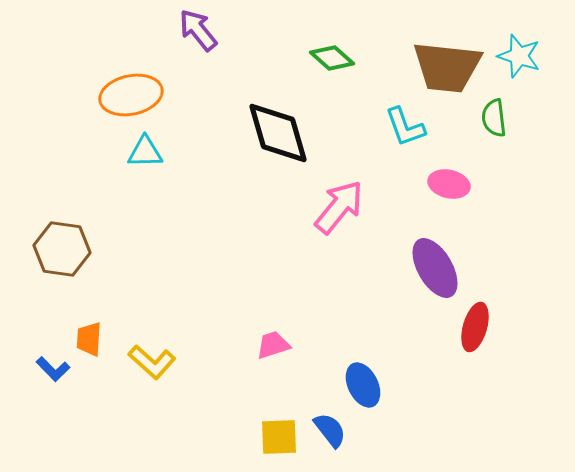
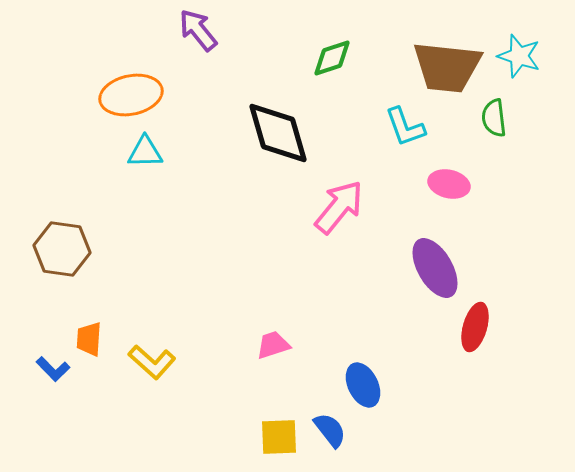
green diamond: rotated 60 degrees counterclockwise
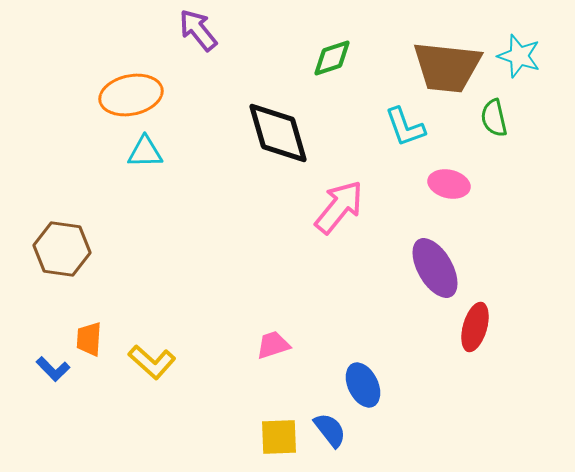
green semicircle: rotated 6 degrees counterclockwise
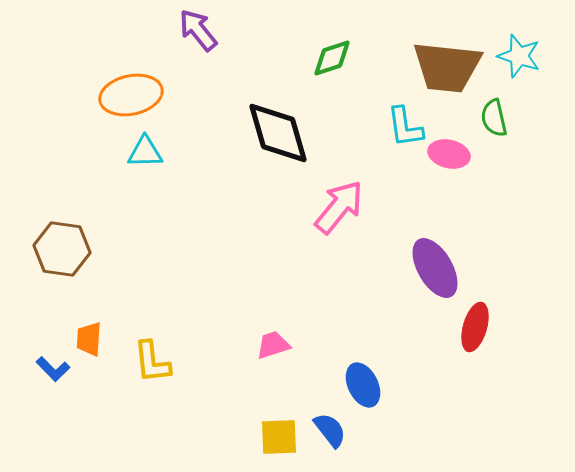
cyan L-shape: rotated 12 degrees clockwise
pink ellipse: moved 30 px up
yellow L-shape: rotated 42 degrees clockwise
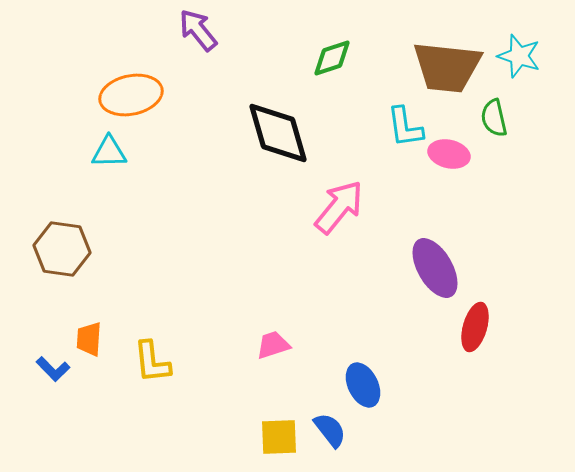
cyan triangle: moved 36 px left
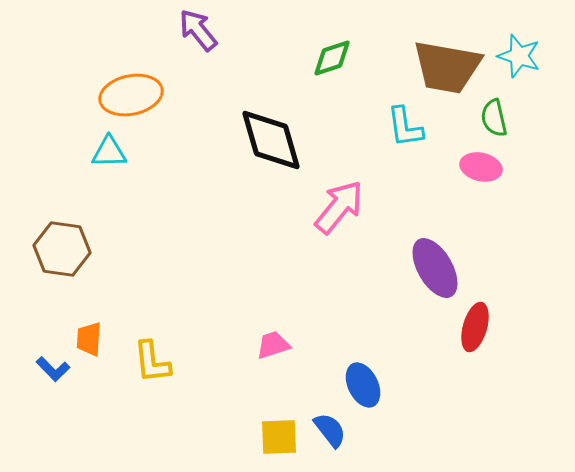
brown trapezoid: rotated 4 degrees clockwise
black diamond: moved 7 px left, 7 px down
pink ellipse: moved 32 px right, 13 px down
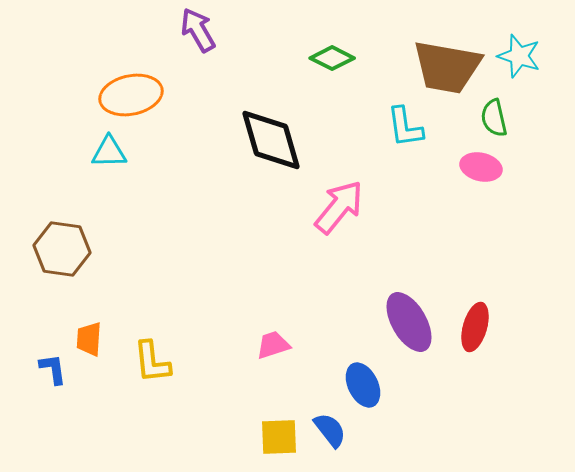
purple arrow: rotated 9 degrees clockwise
green diamond: rotated 45 degrees clockwise
purple ellipse: moved 26 px left, 54 px down
blue L-shape: rotated 144 degrees counterclockwise
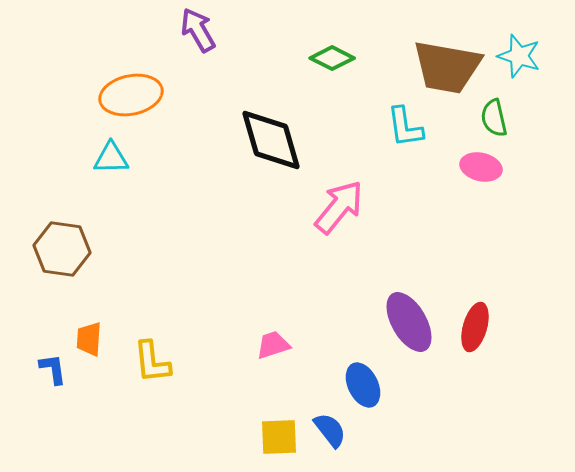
cyan triangle: moved 2 px right, 6 px down
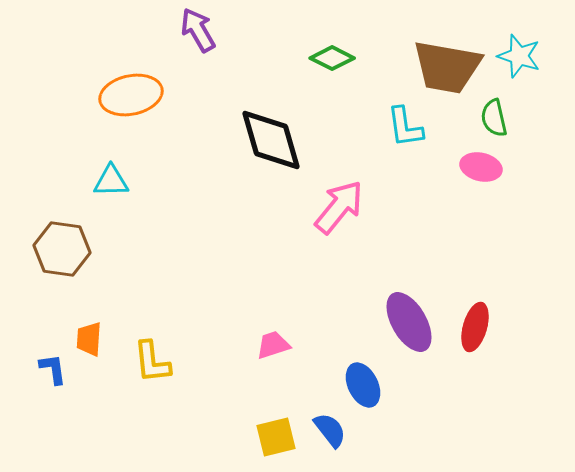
cyan triangle: moved 23 px down
yellow square: moved 3 px left; rotated 12 degrees counterclockwise
